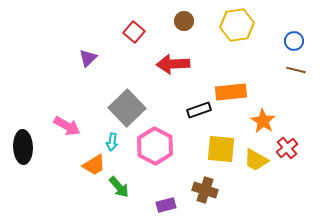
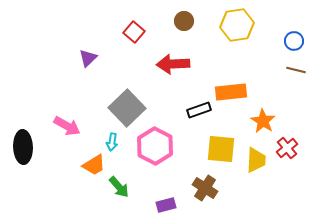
yellow trapezoid: rotated 116 degrees counterclockwise
brown cross: moved 2 px up; rotated 15 degrees clockwise
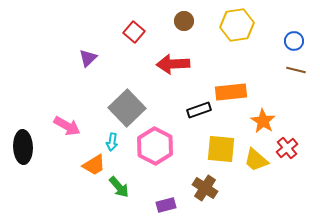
yellow trapezoid: rotated 128 degrees clockwise
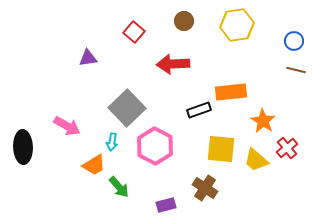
purple triangle: rotated 36 degrees clockwise
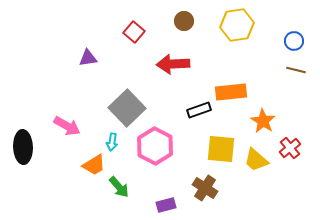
red cross: moved 3 px right
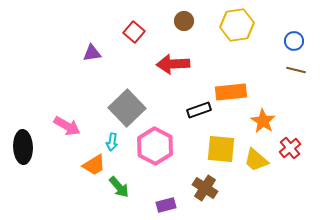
purple triangle: moved 4 px right, 5 px up
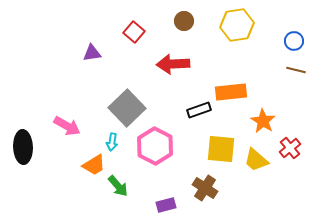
green arrow: moved 1 px left, 1 px up
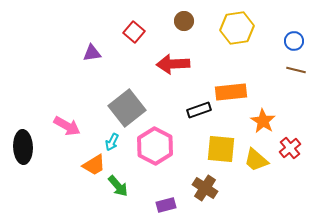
yellow hexagon: moved 3 px down
gray square: rotated 6 degrees clockwise
cyan arrow: rotated 18 degrees clockwise
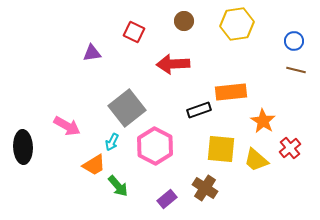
yellow hexagon: moved 4 px up
red square: rotated 15 degrees counterclockwise
purple rectangle: moved 1 px right, 6 px up; rotated 24 degrees counterclockwise
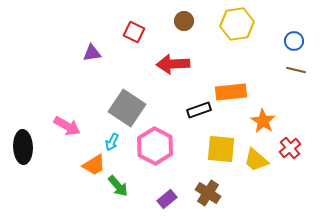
gray square: rotated 18 degrees counterclockwise
brown cross: moved 3 px right, 5 px down
